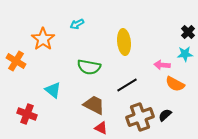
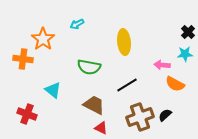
orange cross: moved 7 px right, 2 px up; rotated 24 degrees counterclockwise
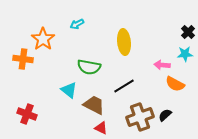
black line: moved 3 px left, 1 px down
cyan triangle: moved 16 px right
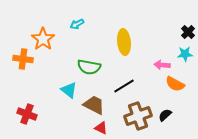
brown cross: moved 2 px left, 1 px up
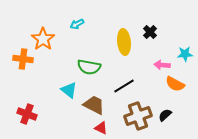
black cross: moved 38 px left
